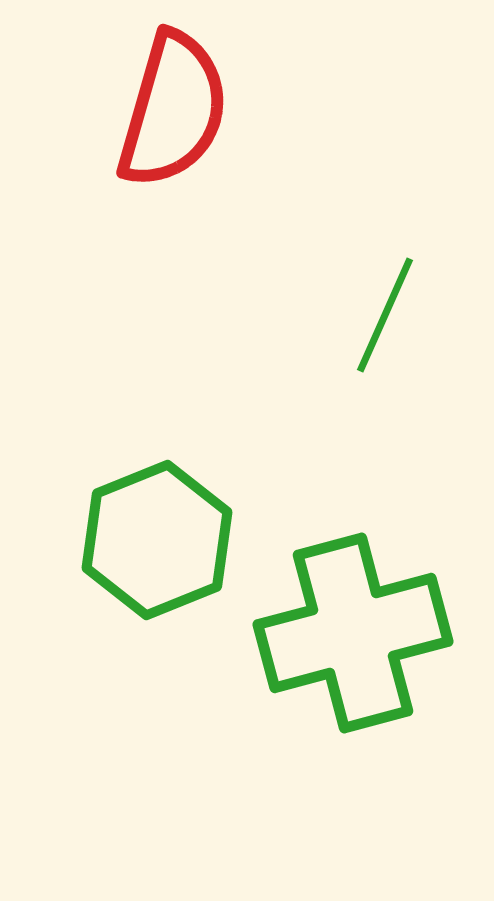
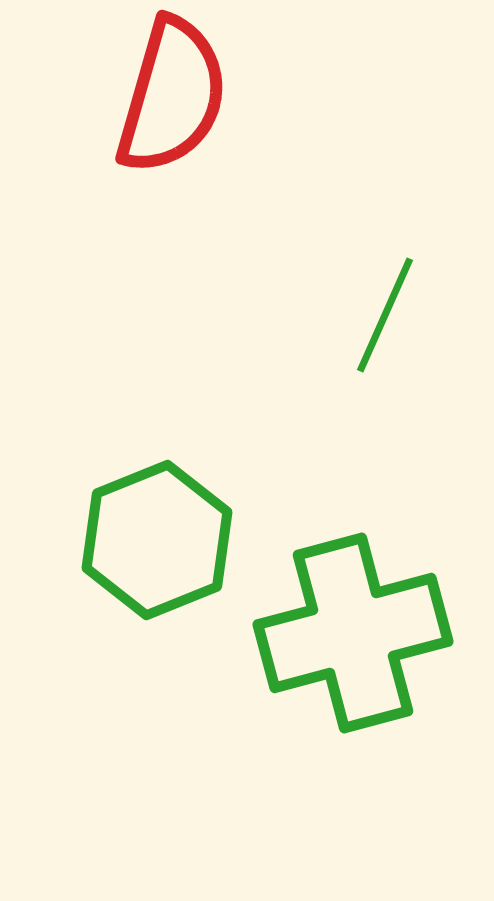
red semicircle: moved 1 px left, 14 px up
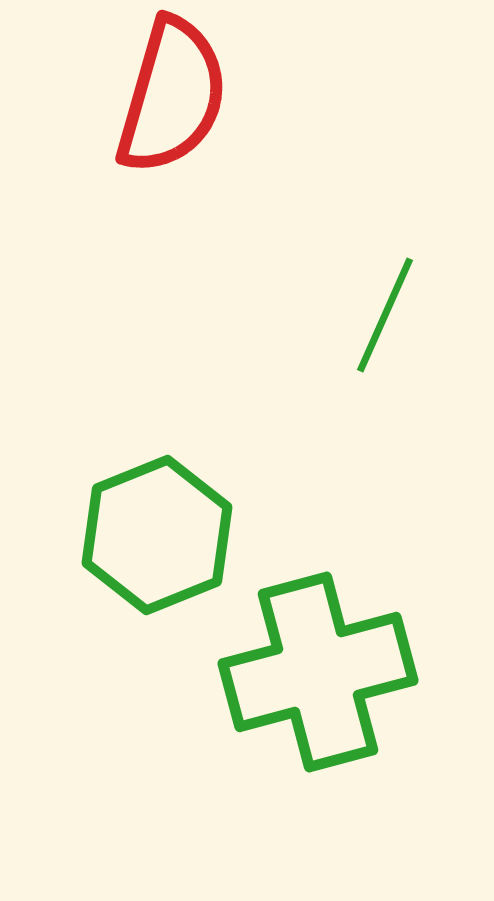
green hexagon: moved 5 px up
green cross: moved 35 px left, 39 px down
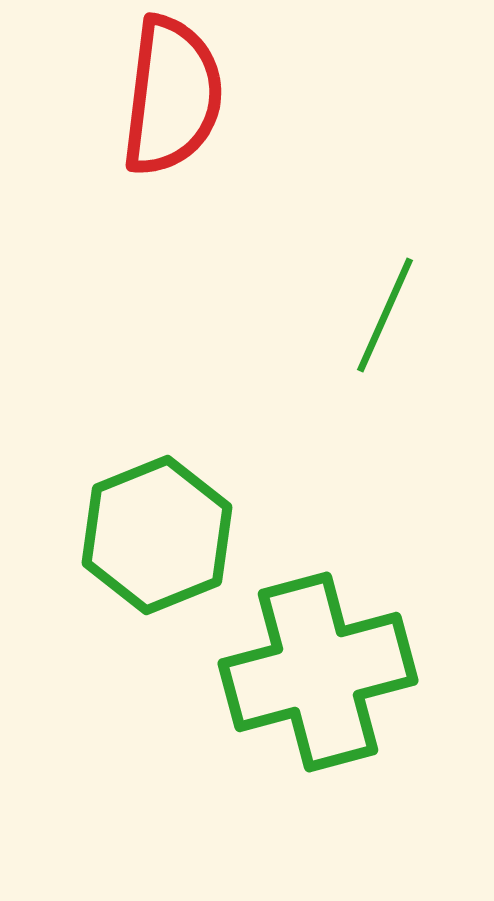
red semicircle: rotated 9 degrees counterclockwise
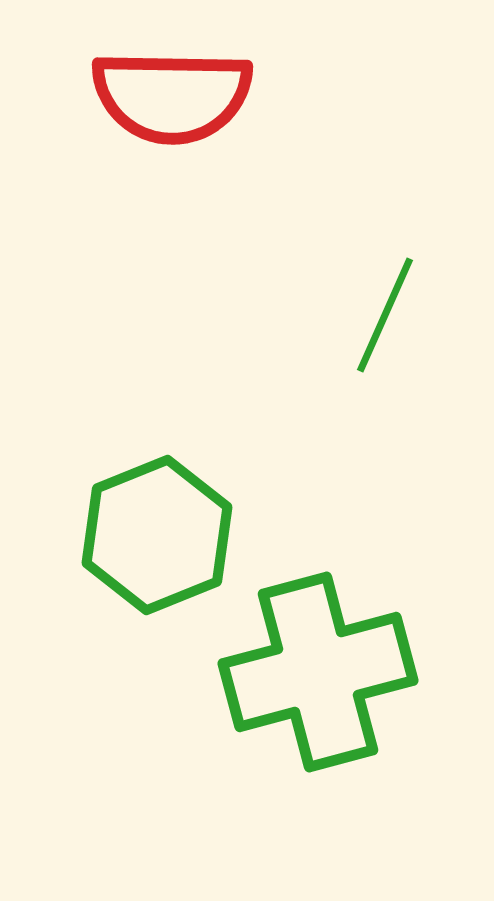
red semicircle: rotated 84 degrees clockwise
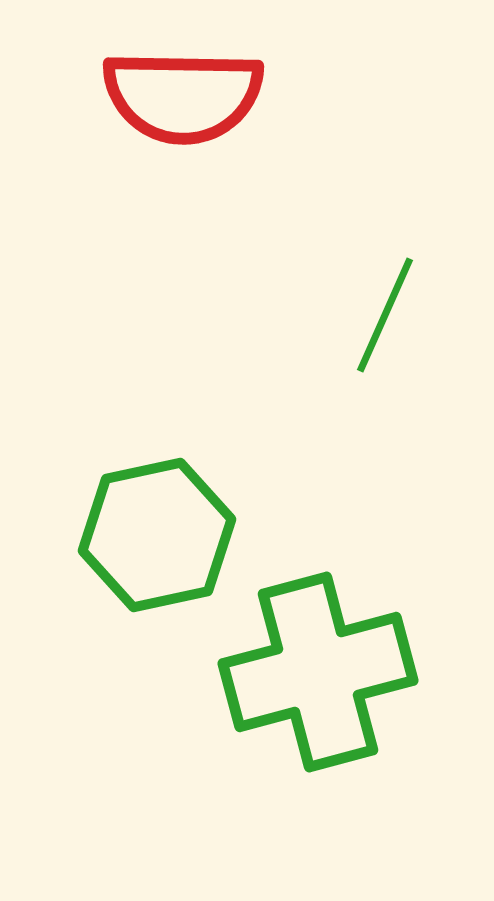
red semicircle: moved 11 px right
green hexagon: rotated 10 degrees clockwise
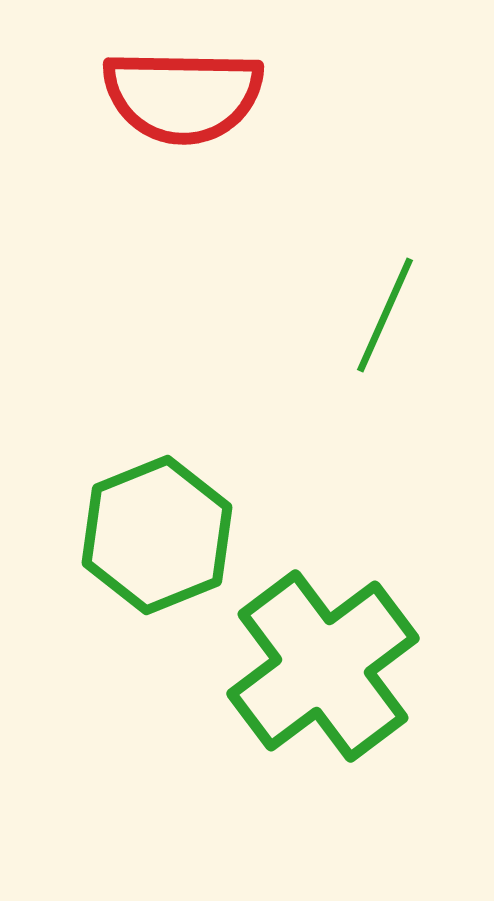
green hexagon: rotated 10 degrees counterclockwise
green cross: moved 5 px right, 6 px up; rotated 22 degrees counterclockwise
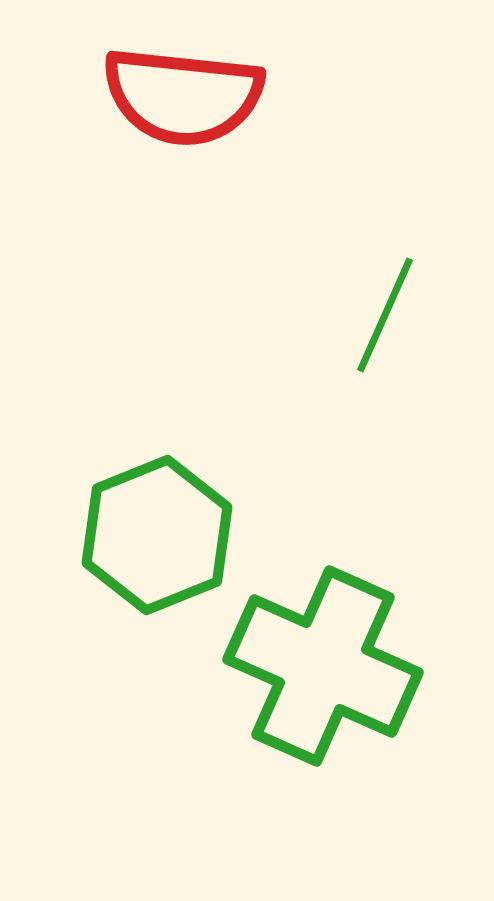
red semicircle: rotated 5 degrees clockwise
green cross: rotated 29 degrees counterclockwise
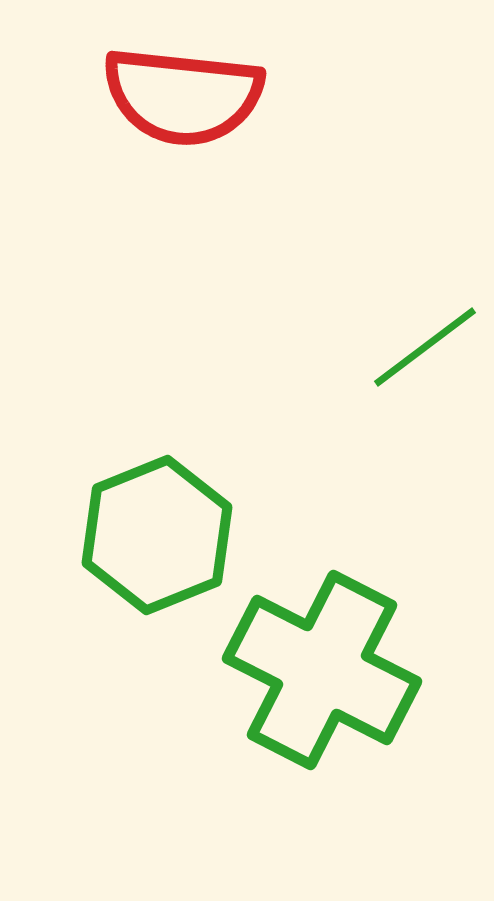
green line: moved 40 px right, 32 px down; rotated 29 degrees clockwise
green cross: moved 1 px left, 4 px down; rotated 3 degrees clockwise
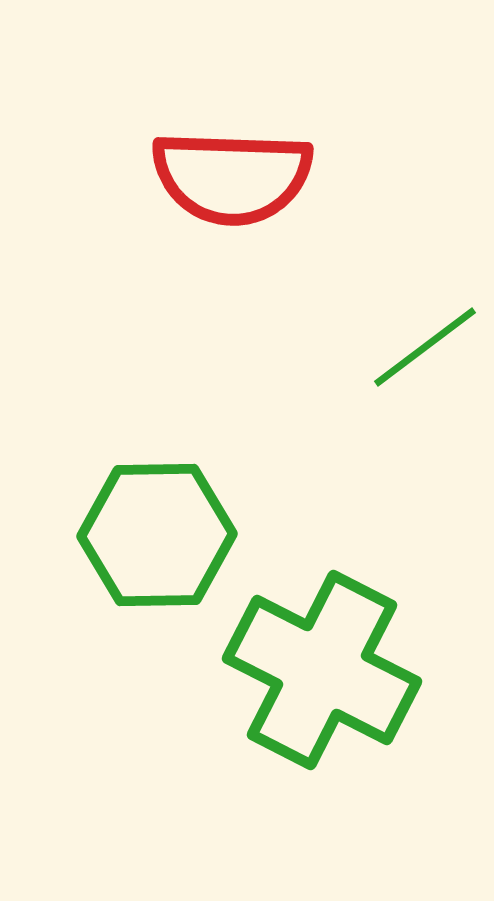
red semicircle: moved 49 px right, 81 px down; rotated 4 degrees counterclockwise
green hexagon: rotated 21 degrees clockwise
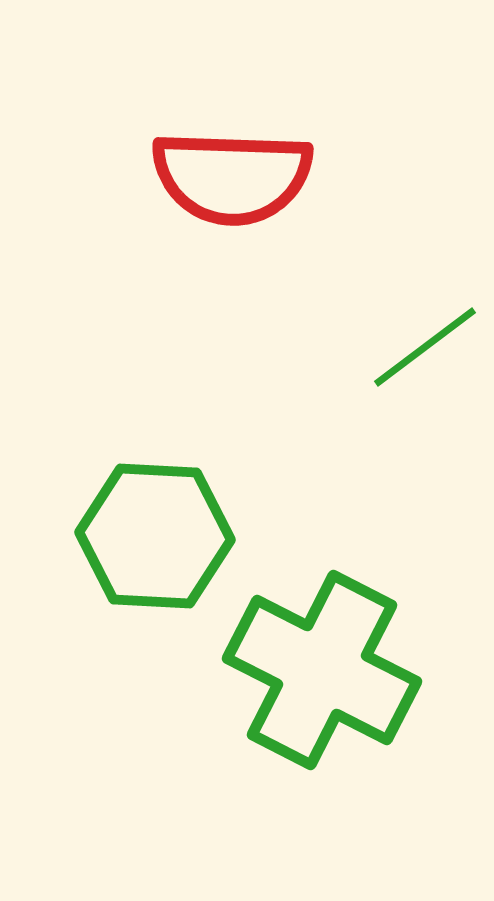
green hexagon: moved 2 px left, 1 px down; rotated 4 degrees clockwise
